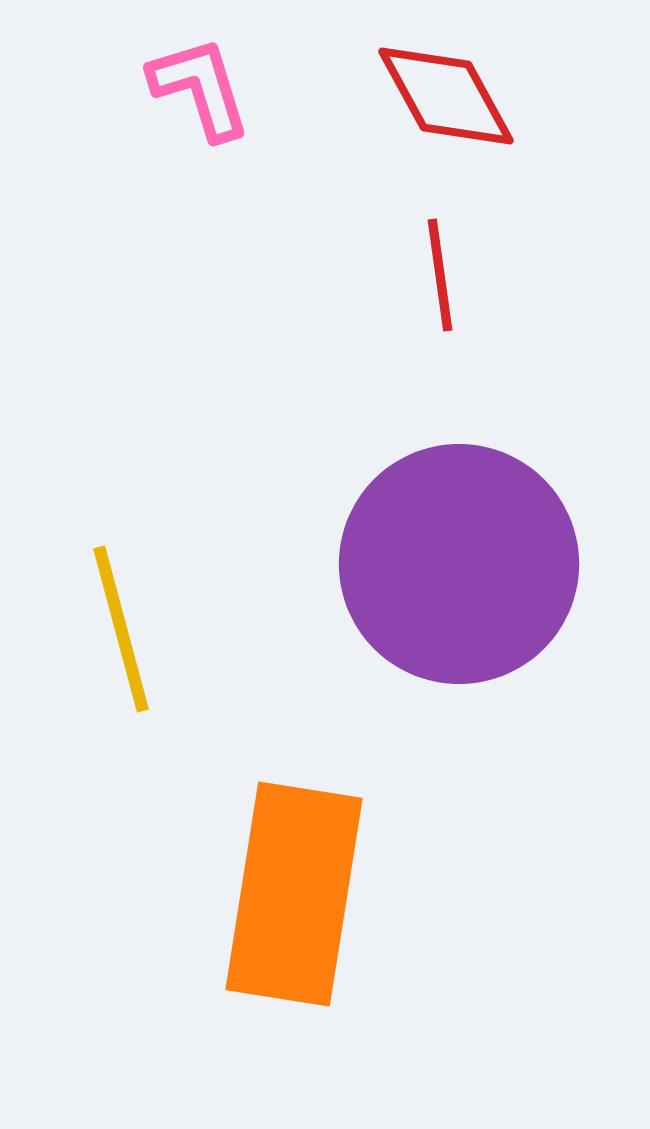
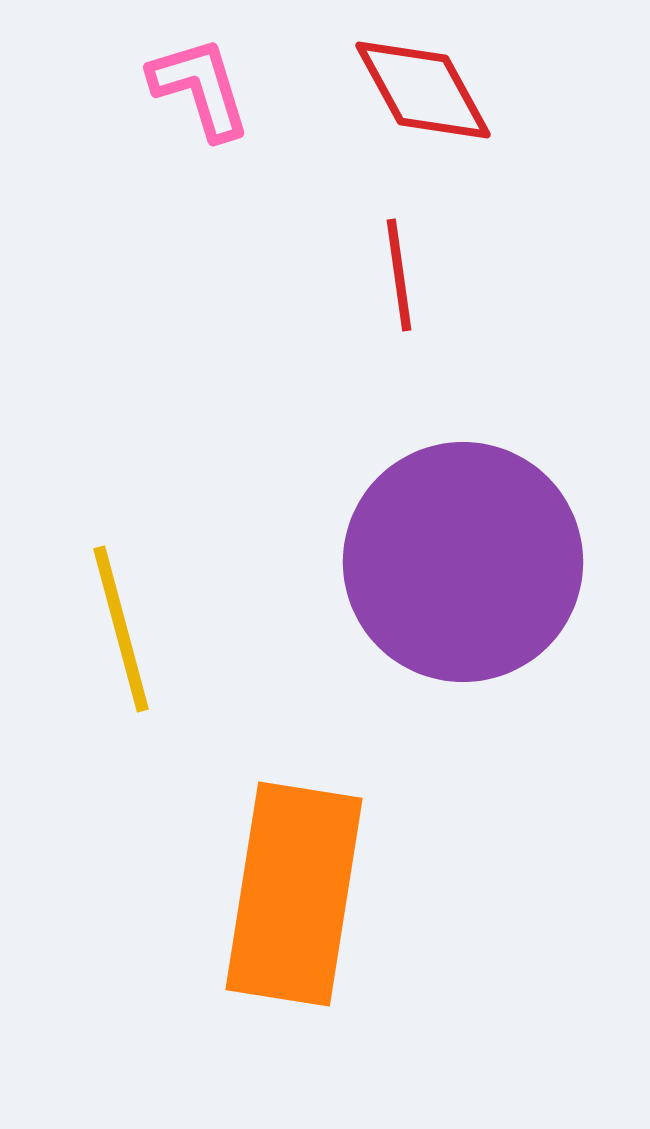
red diamond: moved 23 px left, 6 px up
red line: moved 41 px left
purple circle: moved 4 px right, 2 px up
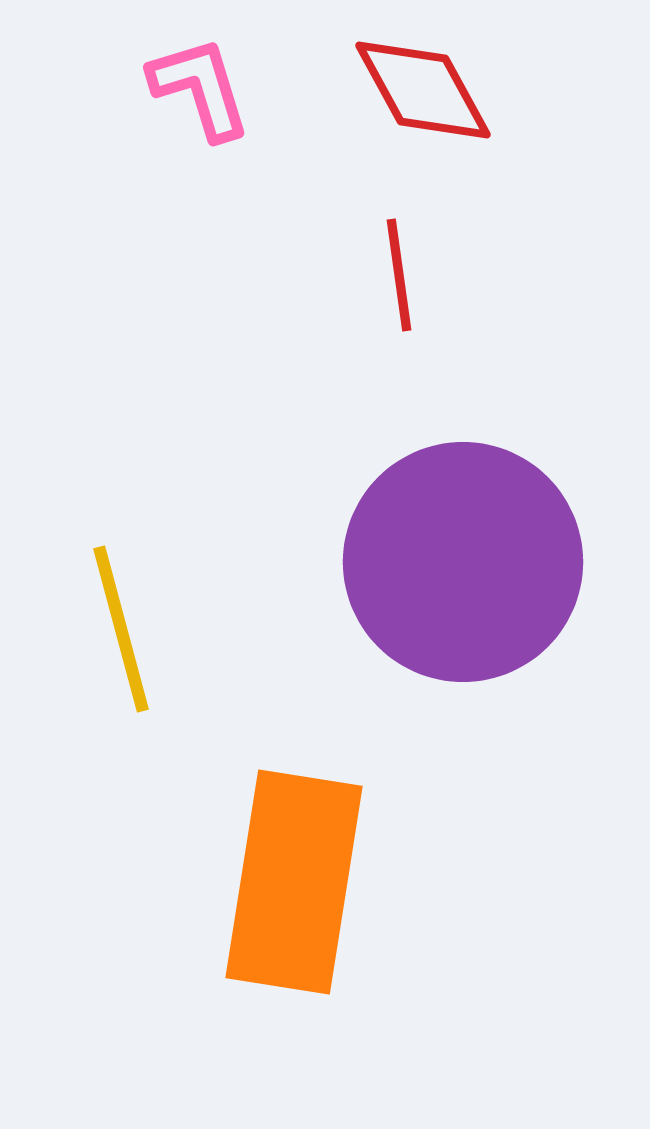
orange rectangle: moved 12 px up
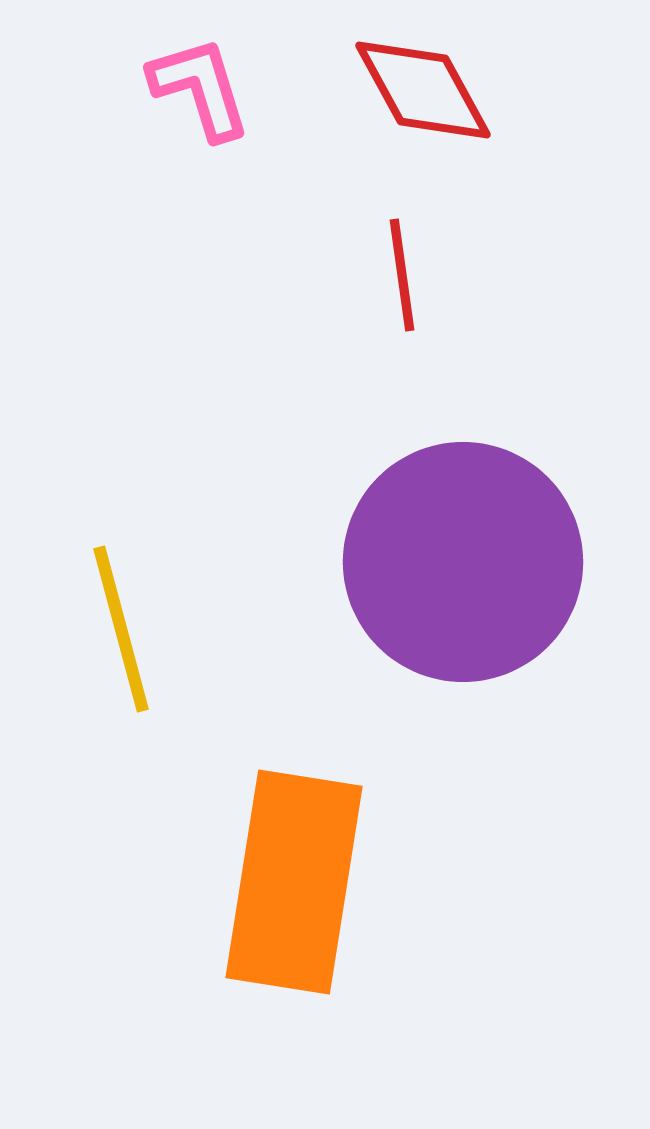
red line: moved 3 px right
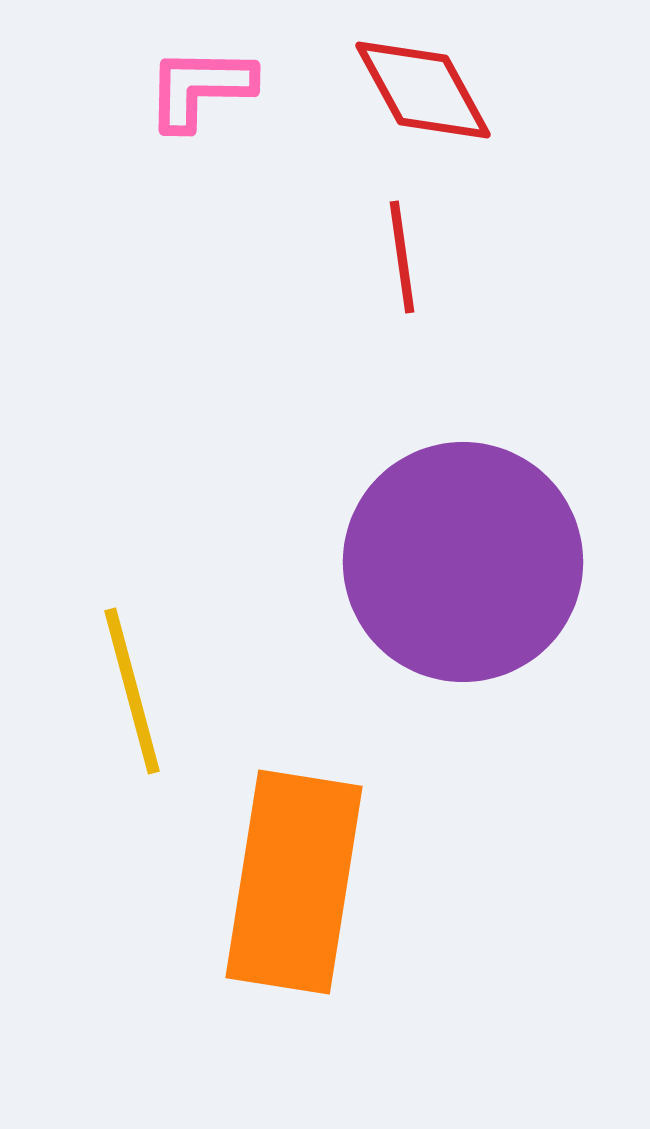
pink L-shape: rotated 72 degrees counterclockwise
red line: moved 18 px up
yellow line: moved 11 px right, 62 px down
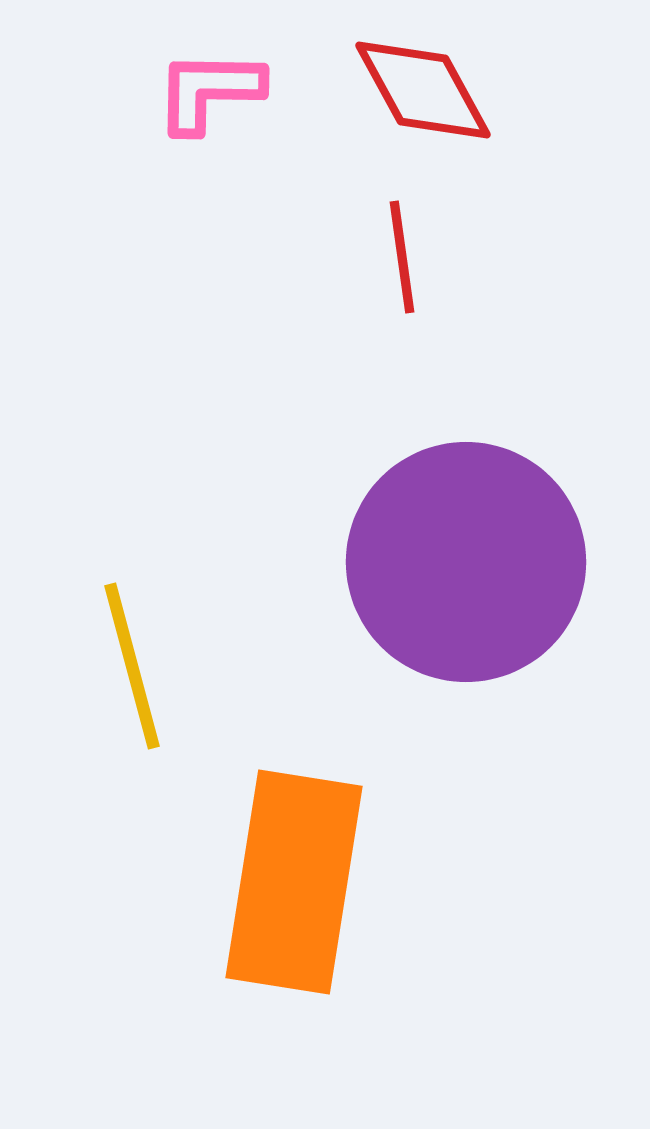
pink L-shape: moved 9 px right, 3 px down
purple circle: moved 3 px right
yellow line: moved 25 px up
